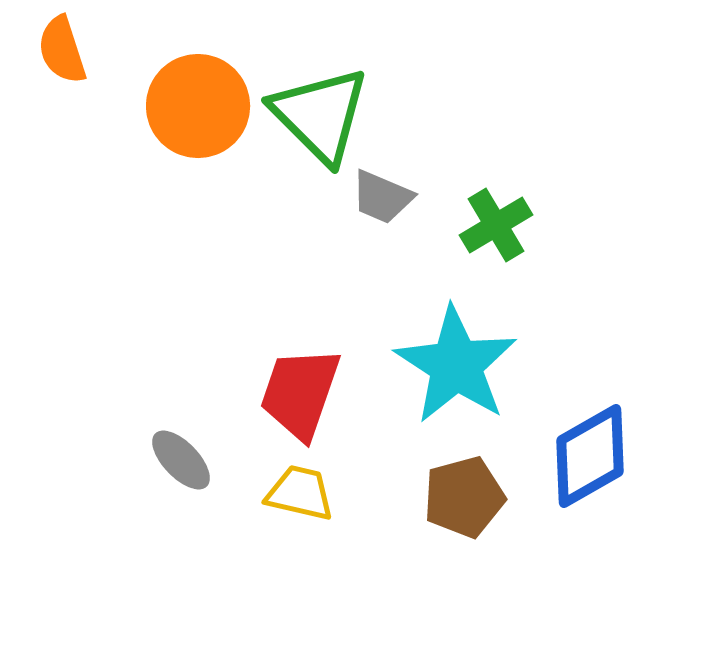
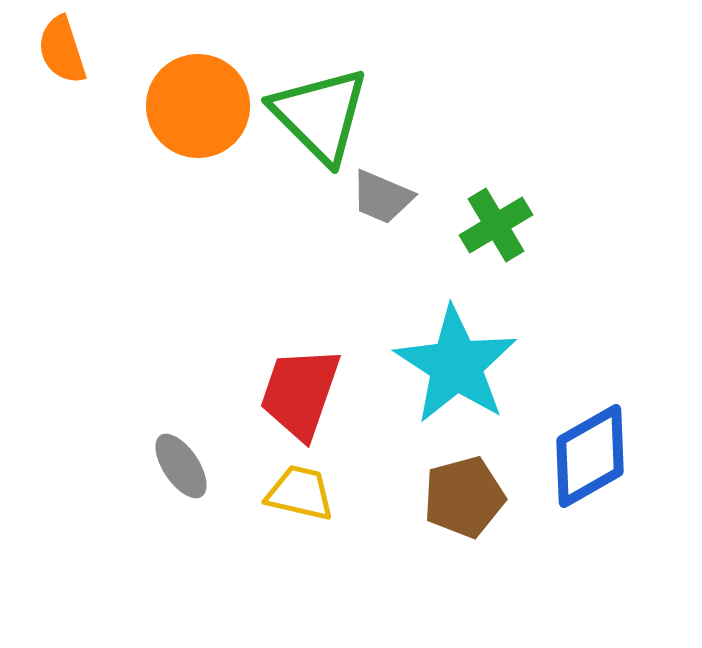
gray ellipse: moved 6 px down; rotated 10 degrees clockwise
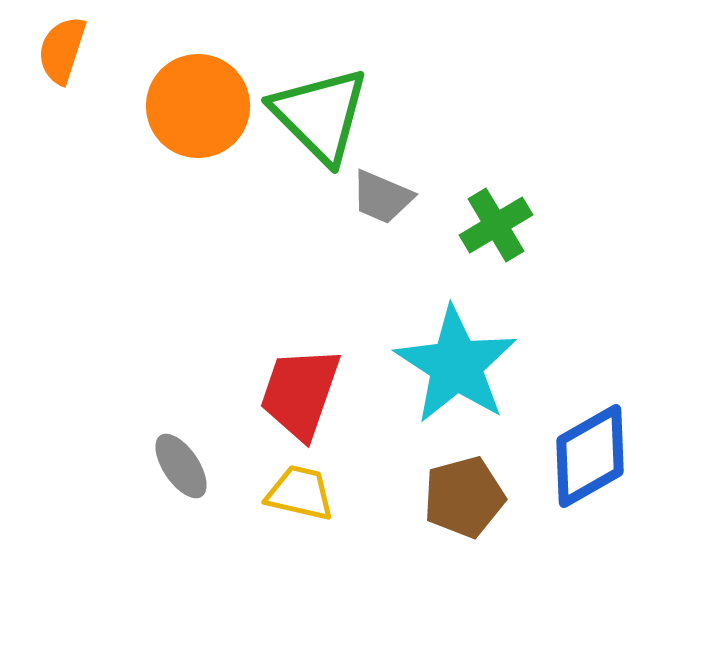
orange semicircle: rotated 36 degrees clockwise
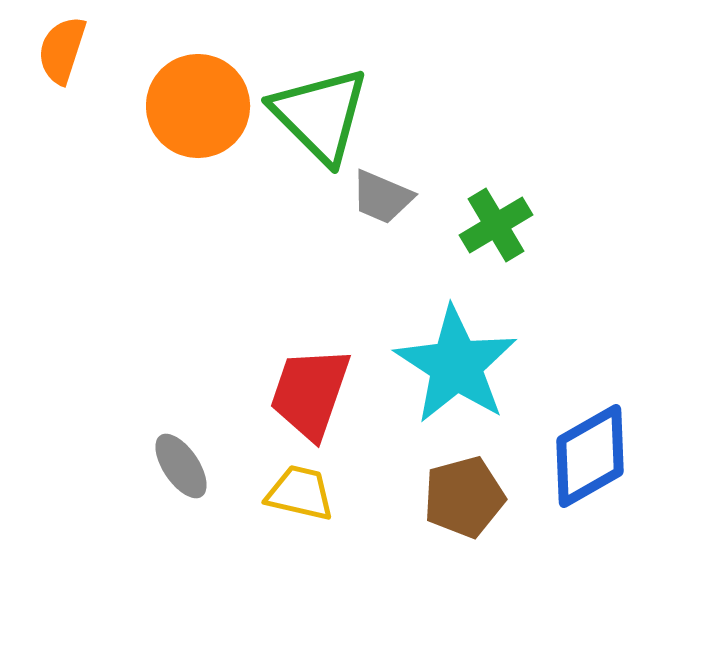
red trapezoid: moved 10 px right
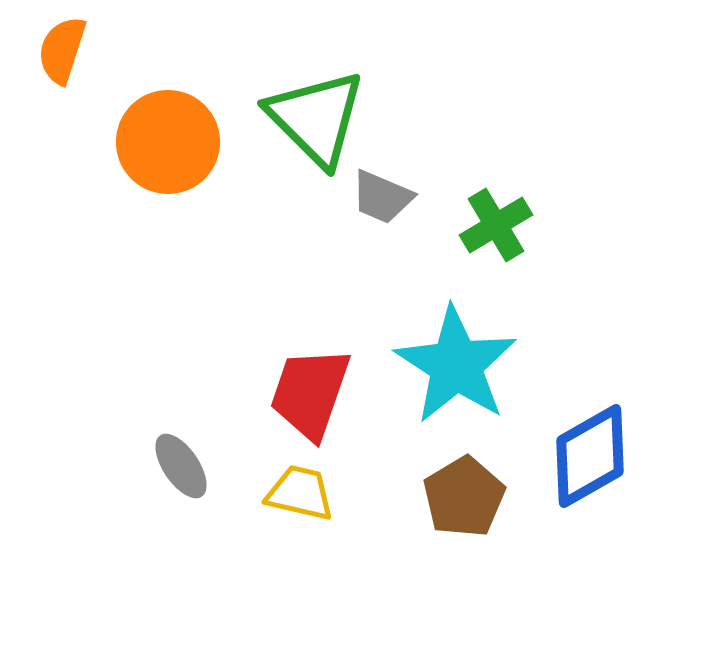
orange circle: moved 30 px left, 36 px down
green triangle: moved 4 px left, 3 px down
brown pentagon: rotated 16 degrees counterclockwise
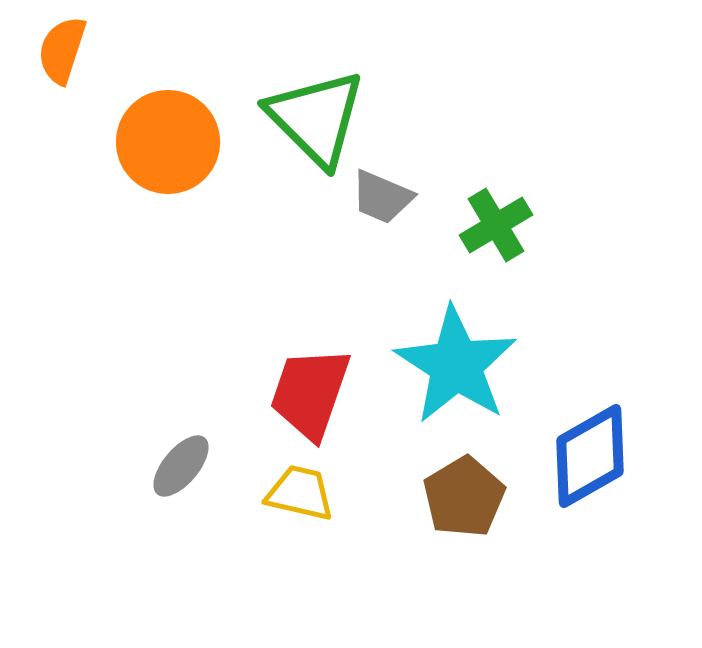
gray ellipse: rotated 74 degrees clockwise
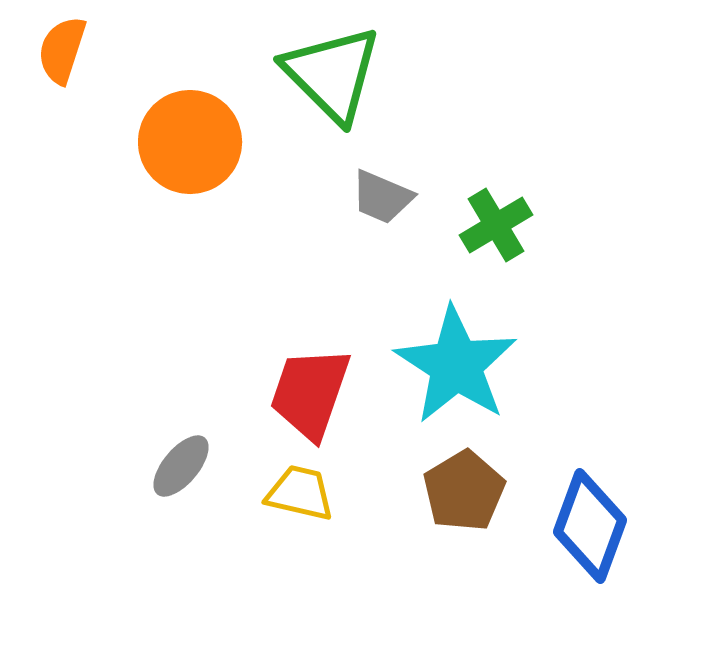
green triangle: moved 16 px right, 44 px up
orange circle: moved 22 px right
blue diamond: moved 70 px down; rotated 40 degrees counterclockwise
brown pentagon: moved 6 px up
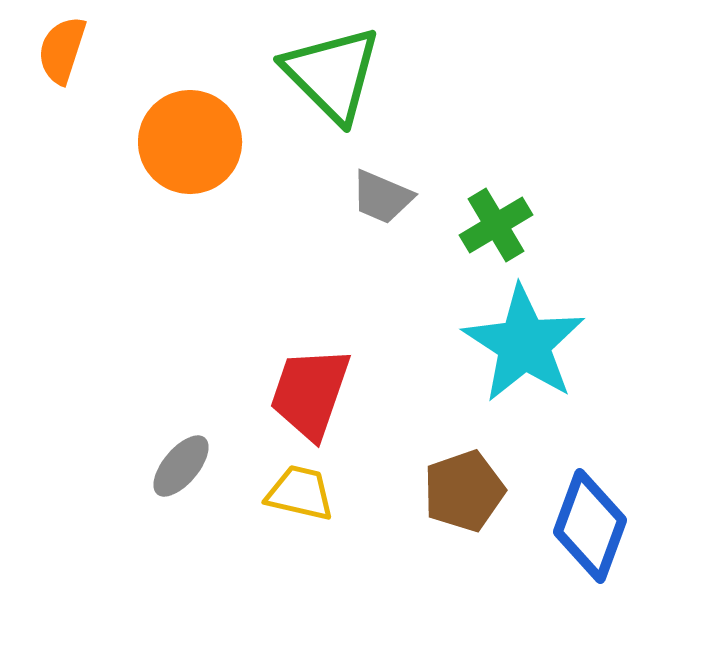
cyan star: moved 68 px right, 21 px up
brown pentagon: rotated 12 degrees clockwise
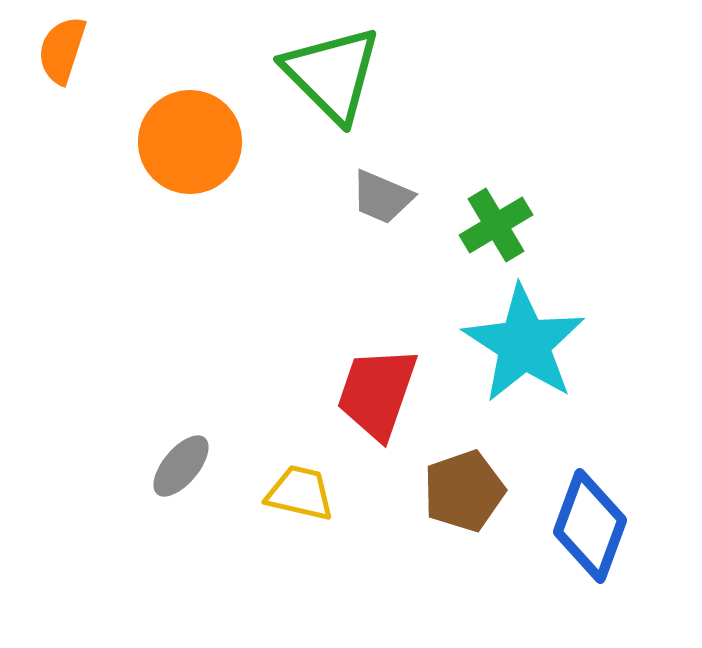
red trapezoid: moved 67 px right
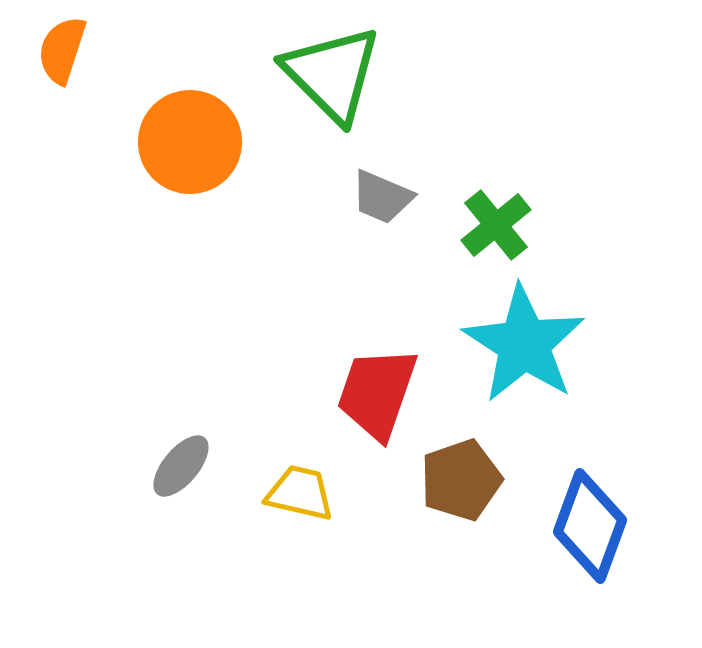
green cross: rotated 8 degrees counterclockwise
brown pentagon: moved 3 px left, 11 px up
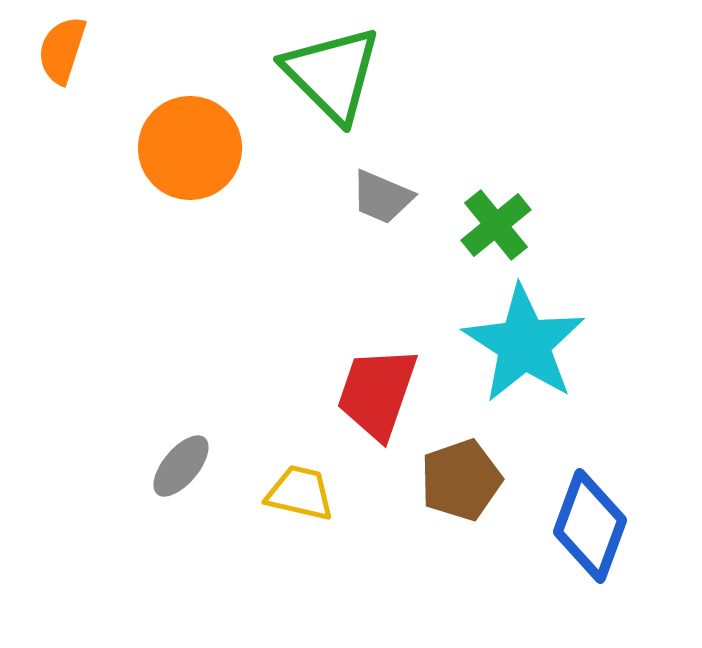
orange circle: moved 6 px down
